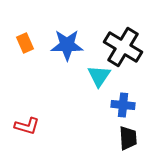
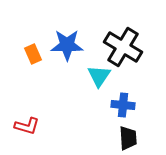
orange rectangle: moved 8 px right, 11 px down
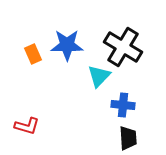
cyan triangle: rotated 10 degrees clockwise
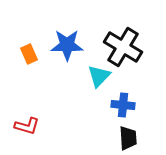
orange rectangle: moved 4 px left
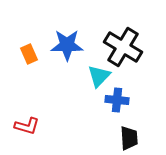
blue cross: moved 6 px left, 5 px up
black trapezoid: moved 1 px right
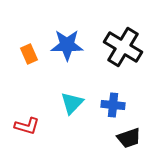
cyan triangle: moved 27 px left, 27 px down
blue cross: moved 4 px left, 5 px down
black trapezoid: rotated 75 degrees clockwise
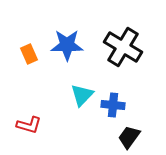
cyan triangle: moved 10 px right, 8 px up
red L-shape: moved 2 px right, 1 px up
black trapezoid: moved 1 px up; rotated 145 degrees clockwise
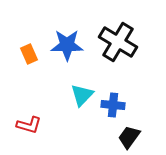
black cross: moved 5 px left, 5 px up
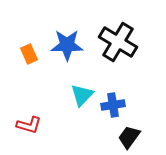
blue cross: rotated 15 degrees counterclockwise
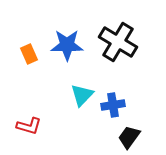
red L-shape: moved 1 px down
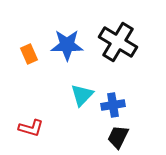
red L-shape: moved 2 px right, 2 px down
black trapezoid: moved 11 px left; rotated 10 degrees counterclockwise
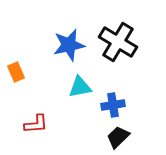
blue star: moved 2 px right; rotated 12 degrees counterclockwise
orange rectangle: moved 13 px left, 18 px down
cyan triangle: moved 2 px left, 8 px up; rotated 35 degrees clockwise
red L-shape: moved 5 px right, 4 px up; rotated 20 degrees counterclockwise
black trapezoid: rotated 20 degrees clockwise
